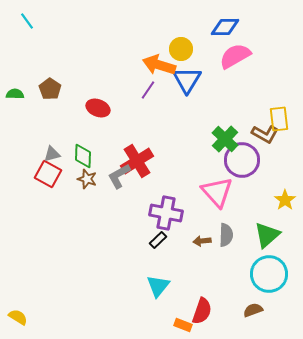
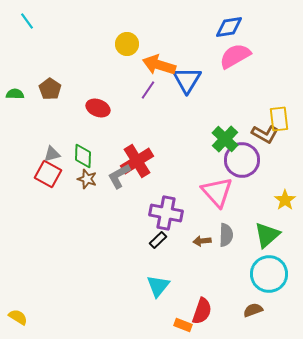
blue diamond: moved 4 px right; rotated 8 degrees counterclockwise
yellow circle: moved 54 px left, 5 px up
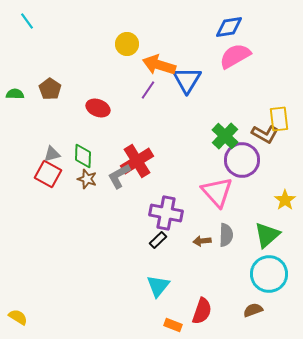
green cross: moved 3 px up
orange rectangle: moved 10 px left
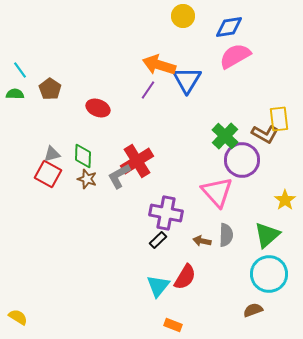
cyan line: moved 7 px left, 49 px down
yellow circle: moved 56 px right, 28 px up
brown arrow: rotated 18 degrees clockwise
red semicircle: moved 17 px left, 34 px up; rotated 12 degrees clockwise
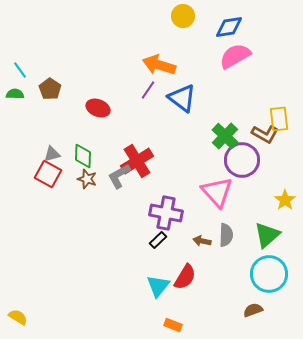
blue triangle: moved 5 px left, 18 px down; rotated 24 degrees counterclockwise
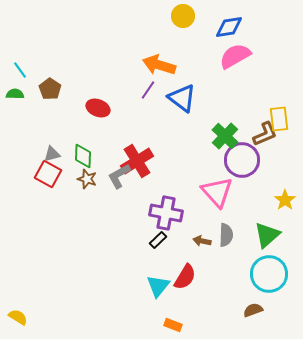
brown L-shape: rotated 52 degrees counterclockwise
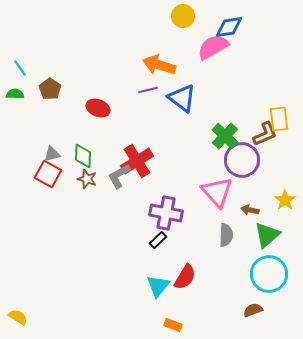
pink semicircle: moved 22 px left, 9 px up
cyan line: moved 2 px up
purple line: rotated 42 degrees clockwise
brown arrow: moved 48 px right, 31 px up
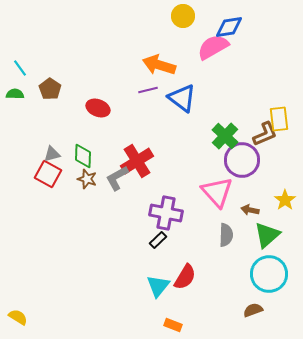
gray L-shape: moved 2 px left, 2 px down
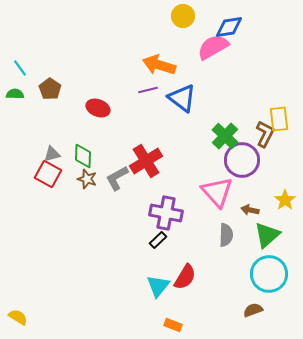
brown L-shape: rotated 40 degrees counterclockwise
red cross: moved 9 px right
